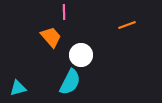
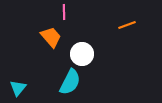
white circle: moved 1 px right, 1 px up
cyan triangle: rotated 36 degrees counterclockwise
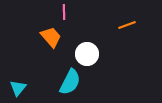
white circle: moved 5 px right
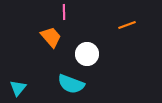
cyan semicircle: moved 1 px right, 2 px down; rotated 84 degrees clockwise
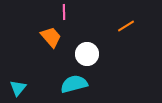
orange line: moved 1 px left, 1 px down; rotated 12 degrees counterclockwise
cyan semicircle: moved 3 px right; rotated 144 degrees clockwise
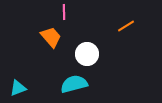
cyan triangle: rotated 30 degrees clockwise
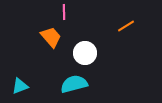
white circle: moved 2 px left, 1 px up
cyan triangle: moved 2 px right, 2 px up
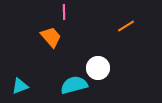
white circle: moved 13 px right, 15 px down
cyan semicircle: moved 1 px down
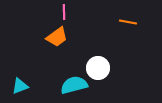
orange line: moved 2 px right, 4 px up; rotated 42 degrees clockwise
orange trapezoid: moved 6 px right; rotated 95 degrees clockwise
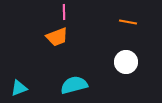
orange trapezoid: rotated 15 degrees clockwise
white circle: moved 28 px right, 6 px up
cyan triangle: moved 1 px left, 2 px down
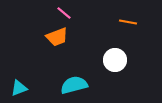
pink line: moved 1 px down; rotated 49 degrees counterclockwise
white circle: moved 11 px left, 2 px up
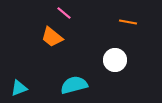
orange trapezoid: moved 5 px left; rotated 60 degrees clockwise
